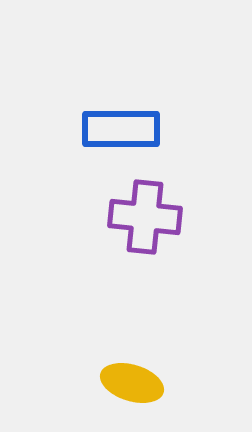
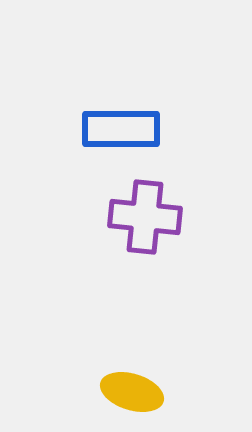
yellow ellipse: moved 9 px down
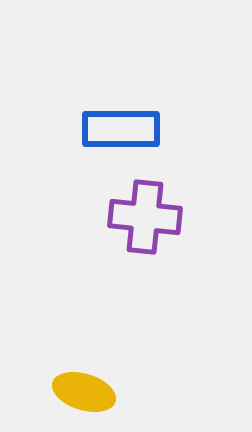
yellow ellipse: moved 48 px left
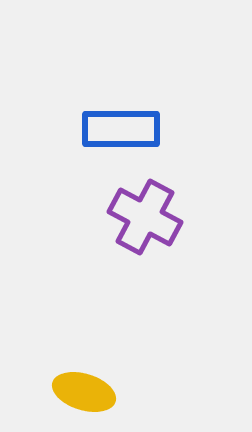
purple cross: rotated 22 degrees clockwise
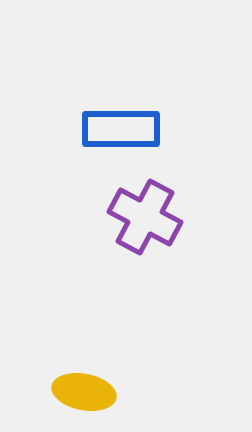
yellow ellipse: rotated 6 degrees counterclockwise
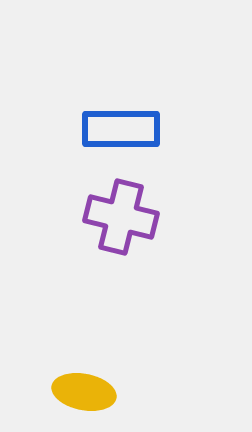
purple cross: moved 24 px left; rotated 14 degrees counterclockwise
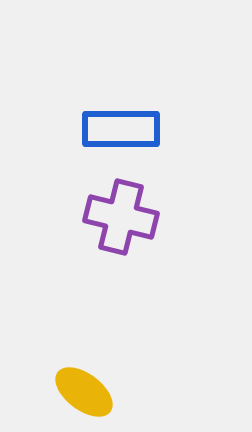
yellow ellipse: rotated 26 degrees clockwise
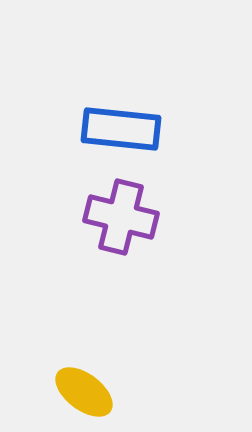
blue rectangle: rotated 6 degrees clockwise
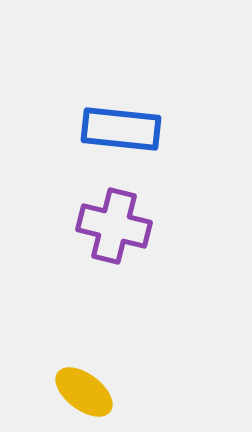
purple cross: moved 7 px left, 9 px down
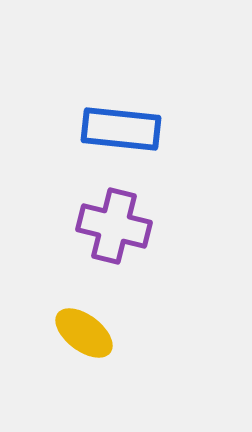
yellow ellipse: moved 59 px up
